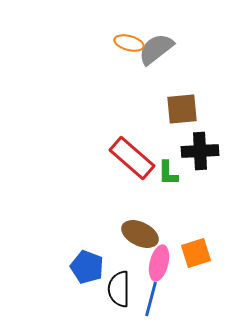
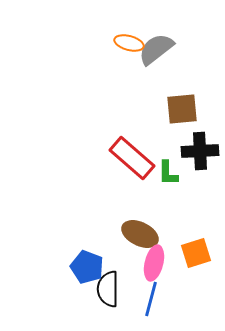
pink ellipse: moved 5 px left
black semicircle: moved 11 px left
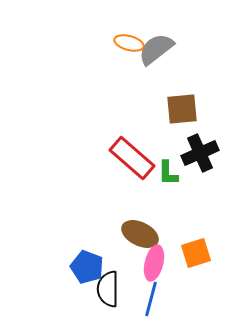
black cross: moved 2 px down; rotated 21 degrees counterclockwise
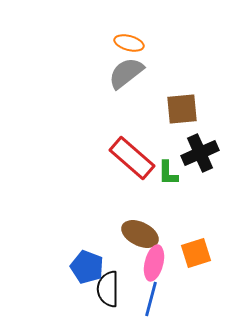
gray semicircle: moved 30 px left, 24 px down
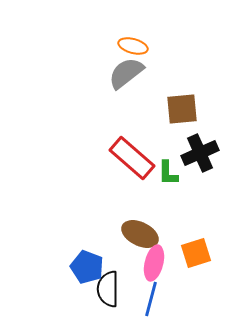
orange ellipse: moved 4 px right, 3 px down
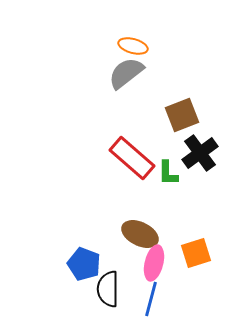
brown square: moved 6 px down; rotated 16 degrees counterclockwise
black cross: rotated 12 degrees counterclockwise
blue pentagon: moved 3 px left, 3 px up
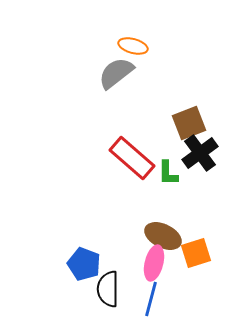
gray semicircle: moved 10 px left
brown square: moved 7 px right, 8 px down
brown ellipse: moved 23 px right, 2 px down
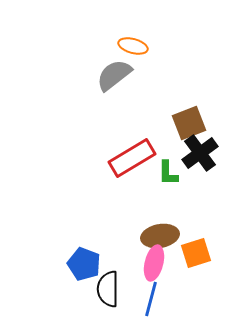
gray semicircle: moved 2 px left, 2 px down
red rectangle: rotated 72 degrees counterclockwise
brown ellipse: moved 3 px left; rotated 36 degrees counterclockwise
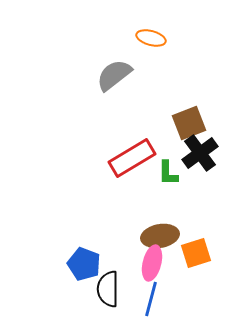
orange ellipse: moved 18 px right, 8 px up
pink ellipse: moved 2 px left
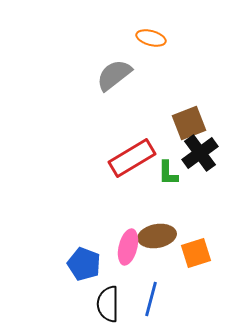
brown ellipse: moved 3 px left
pink ellipse: moved 24 px left, 16 px up
black semicircle: moved 15 px down
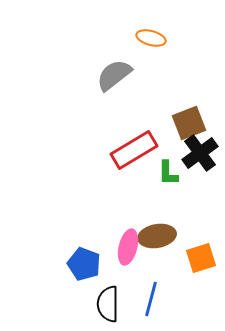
red rectangle: moved 2 px right, 8 px up
orange square: moved 5 px right, 5 px down
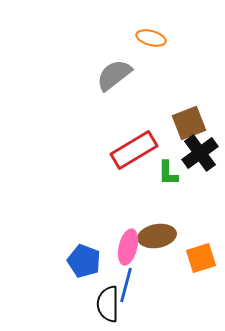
blue pentagon: moved 3 px up
blue line: moved 25 px left, 14 px up
